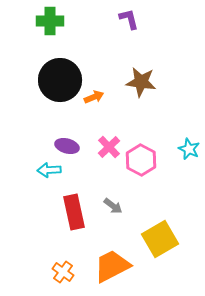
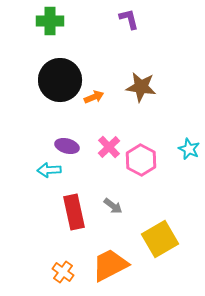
brown star: moved 5 px down
orange trapezoid: moved 2 px left, 1 px up
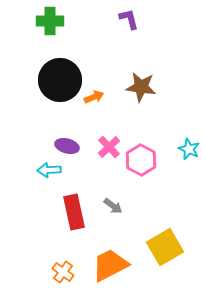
yellow square: moved 5 px right, 8 px down
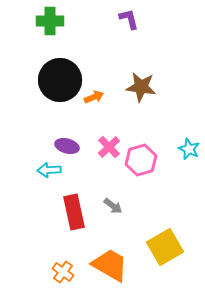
pink hexagon: rotated 16 degrees clockwise
orange trapezoid: rotated 57 degrees clockwise
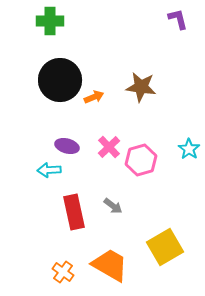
purple L-shape: moved 49 px right
cyan star: rotated 10 degrees clockwise
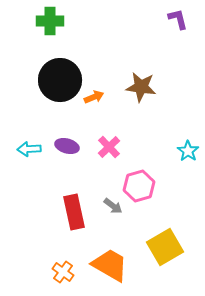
cyan star: moved 1 px left, 2 px down
pink hexagon: moved 2 px left, 26 px down
cyan arrow: moved 20 px left, 21 px up
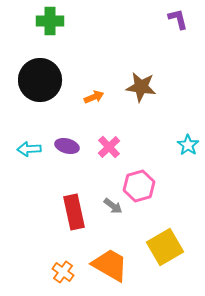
black circle: moved 20 px left
cyan star: moved 6 px up
